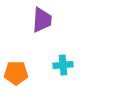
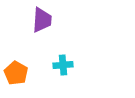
orange pentagon: rotated 30 degrees clockwise
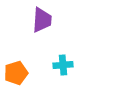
orange pentagon: rotated 25 degrees clockwise
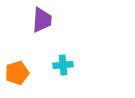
orange pentagon: moved 1 px right
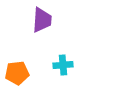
orange pentagon: rotated 10 degrees clockwise
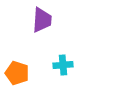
orange pentagon: rotated 25 degrees clockwise
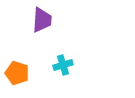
cyan cross: rotated 12 degrees counterclockwise
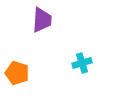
cyan cross: moved 19 px right, 2 px up
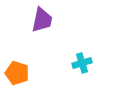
purple trapezoid: rotated 8 degrees clockwise
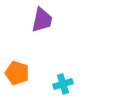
cyan cross: moved 19 px left, 21 px down
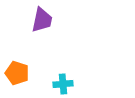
cyan cross: rotated 12 degrees clockwise
